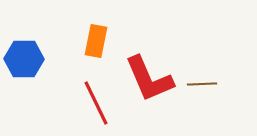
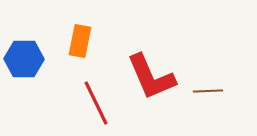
orange rectangle: moved 16 px left
red L-shape: moved 2 px right, 2 px up
brown line: moved 6 px right, 7 px down
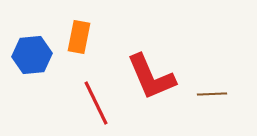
orange rectangle: moved 1 px left, 4 px up
blue hexagon: moved 8 px right, 4 px up; rotated 6 degrees counterclockwise
brown line: moved 4 px right, 3 px down
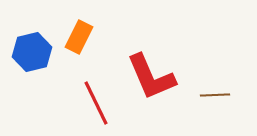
orange rectangle: rotated 16 degrees clockwise
blue hexagon: moved 3 px up; rotated 9 degrees counterclockwise
brown line: moved 3 px right, 1 px down
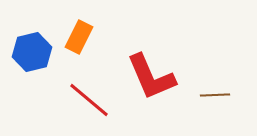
red line: moved 7 px left, 3 px up; rotated 24 degrees counterclockwise
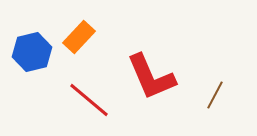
orange rectangle: rotated 16 degrees clockwise
brown line: rotated 60 degrees counterclockwise
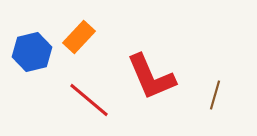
brown line: rotated 12 degrees counterclockwise
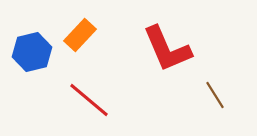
orange rectangle: moved 1 px right, 2 px up
red L-shape: moved 16 px right, 28 px up
brown line: rotated 48 degrees counterclockwise
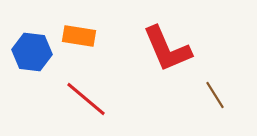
orange rectangle: moved 1 px left, 1 px down; rotated 56 degrees clockwise
blue hexagon: rotated 21 degrees clockwise
red line: moved 3 px left, 1 px up
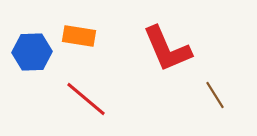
blue hexagon: rotated 9 degrees counterclockwise
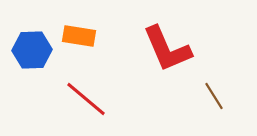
blue hexagon: moved 2 px up
brown line: moved 1 px left, 1 px down
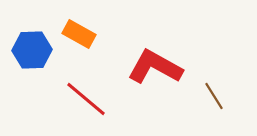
orange rectangle: moved 2 px up; rotated 20 degrees clockwise
red L-shape: moved 12 px left, 18 px down; rotated 142 degrees clockwise
